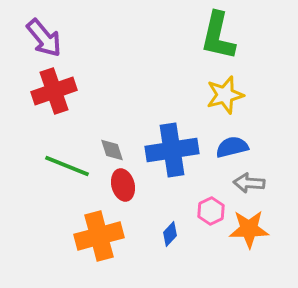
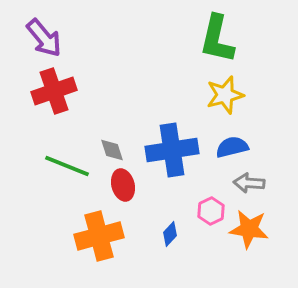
green L-shape: moved 1 px left, 3 px down
orange star: rotated 9 degrees clockwise
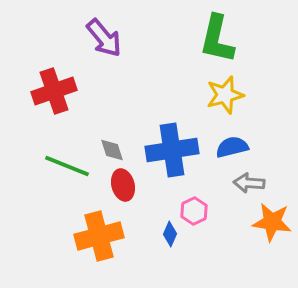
purple arrow: moved 60 px right
pink hexagon: moved 17 px left
orange star: moved 23 px right, 7 px up
blue diamond: rotated 20 degrees counterclockwise
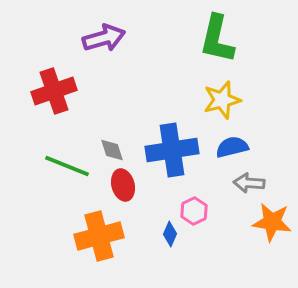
purple arrow: rotated 66 degrees counterclockwise
yellow star: moved 3 px left, 5 px down
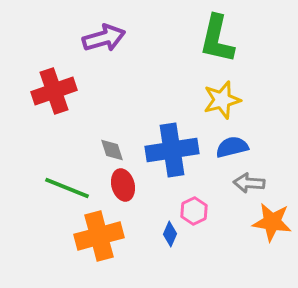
green line: moved 22 px down
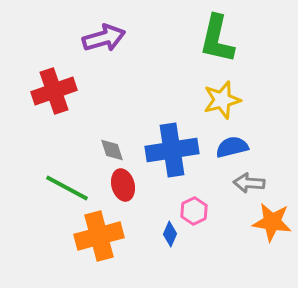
green line: rotated 6 degrees clockwise
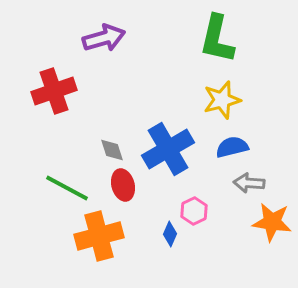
blue cross: moved 4 px left, 1 px up; rotated 21 degrees counterclockwise
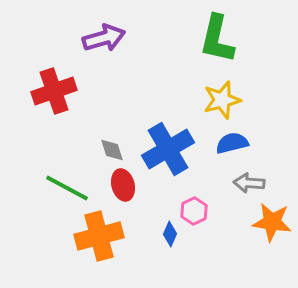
blue semicircle: moved 4 px up
